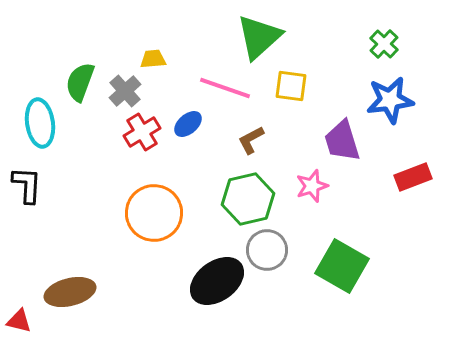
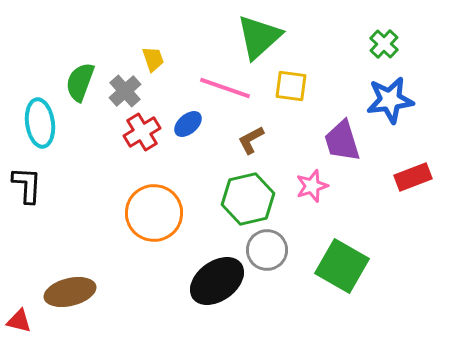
yellow trapezoid: rotated 76 degrees clockwise
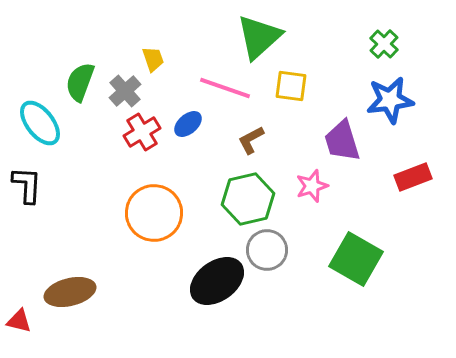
cyan ellipse: rotated 30 degrees counterclockwise
green square: moved 14 px right, 7 px up
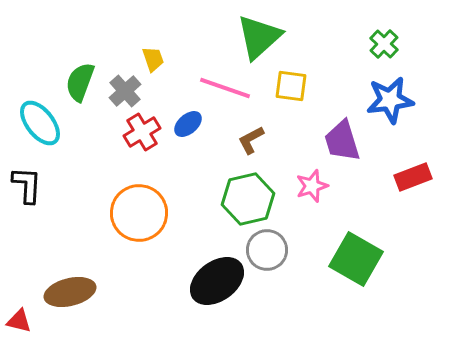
orange circle: moved 15 px left
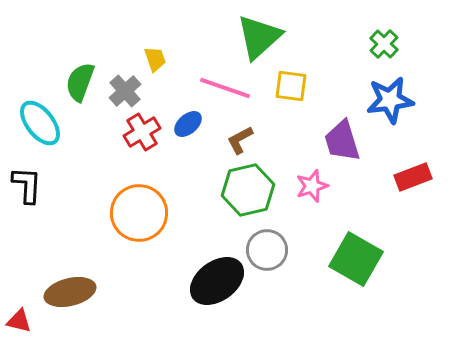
yellow trapezoid: moved 2 px right
brown L-shape: moved 11 px left
green hexagon: moved 9 px up
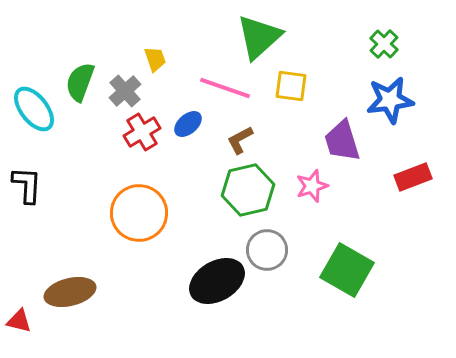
cyan ellipse: moved 6 px left, 14 px up
green square: moved 9 px left, 11 px down
black ellipse: rotated 6 degrees clockwise
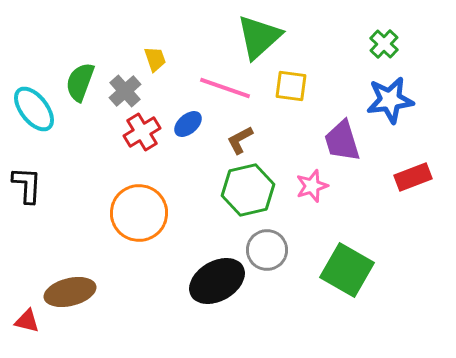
red triangle: moved 8 px right
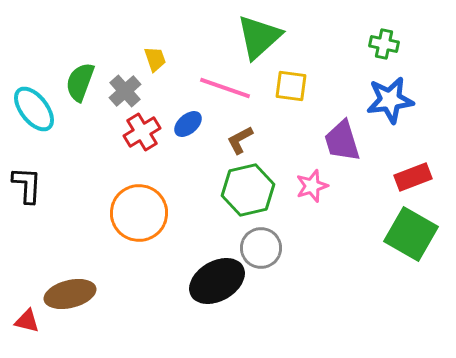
green cross: rotated 32 degrees counterclockwise
gray circle: moved 6 px left, 2 px up
green square: moved 64 px right, 36 px up
brown ellipse: moved 2 px down
